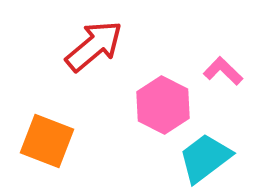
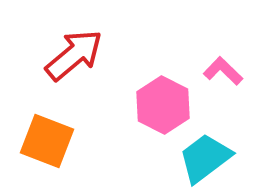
red arrow: moved 20 px left, 9 px down
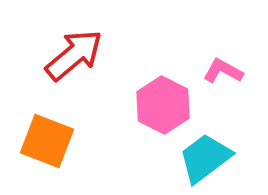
pink L-shape: rotated 15 degrees counterclockwise
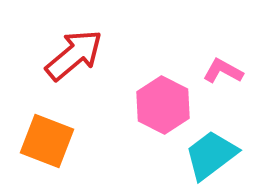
cyan trapezoid: moved 6 px right, 3 px up
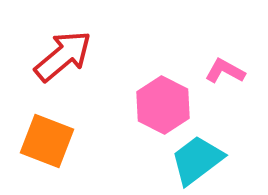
red arrow: moved 11 px left, 1 px down
pink L-shape: moved 2 px right
cyan trapezoid: moved 14 px left, 5 px down
